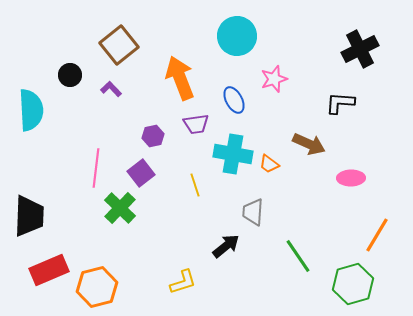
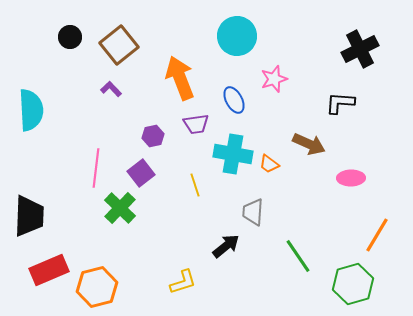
black circle: moved 38 px up
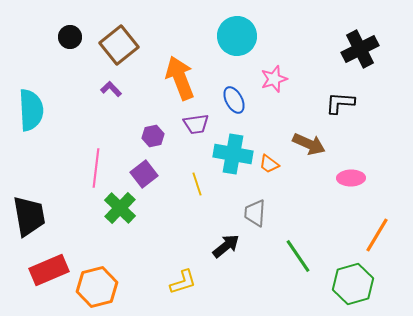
purple square: moved 3 px right, 1 px down
yellow line: moved 2 px right, 1 px up
gray trapezoid: moved 2 px right, 1 px down
black trapezoid: rotated 12 degrees counterclockwise
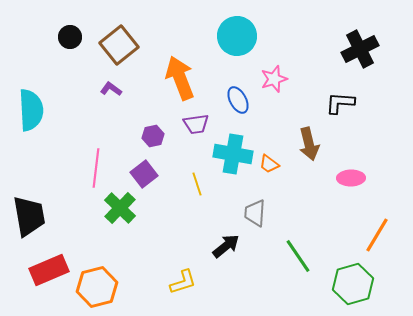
purple L-shape: rotated 10 degrees counterclockwise
blue ellipse: moved 4 px right
brown arrow: rotated 52 degrees clockwise
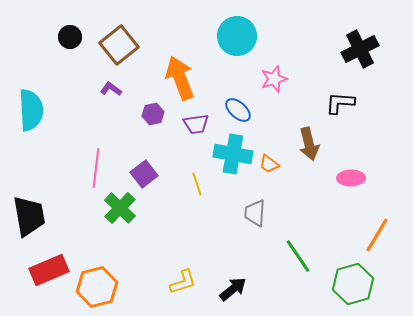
blue ellipse: moved 10 px down; rotated 20 degrees counterclockwise
purple hexagon: moved 22 px up
black arrow: moved 7 px right, 43 px down
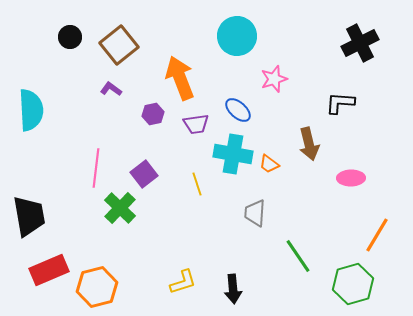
black cross: moved 6 px up
black arrow: rotated 124 degrees clockwise
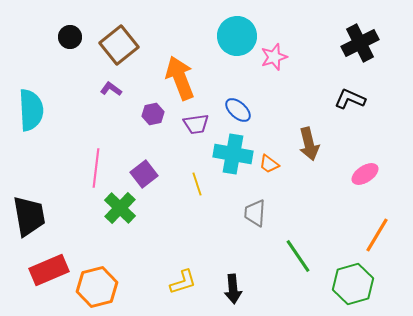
pink star: moved 22 px up
black L-shape: moved 10 px right, 4 px up; rotated 20 degrees clockwise
pink ellipse: moved 14 px right, 4 px up; rotated 32 degrees counterclockwise
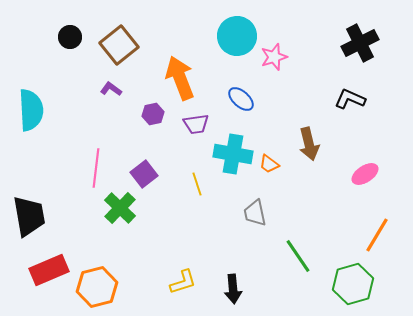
blue ellipse: moved 3 px right, 11 px up
gray trapezoid: rotated 16 degrees counterclockwise
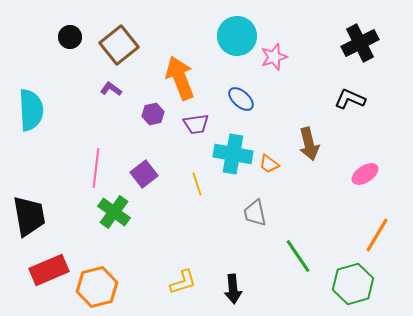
green cross: moved 6 px left, 4 px down; rotated 8 degrees counterclockwise
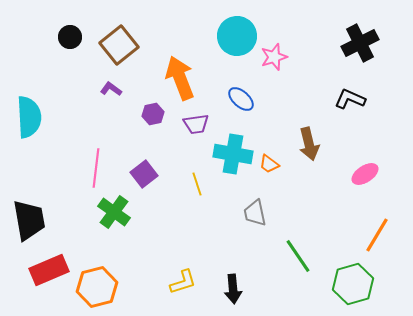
cyan semicircle: moved 2 px left, 7 px down
black trapezoid: moved 4 px down
